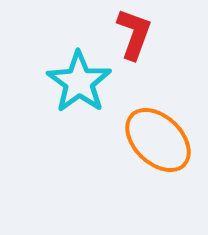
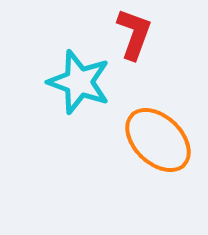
cyan star: rotated 16 degrees counterclockwise
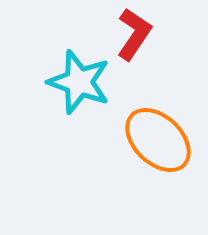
red L-shape: rotated 14 degrees clockwise
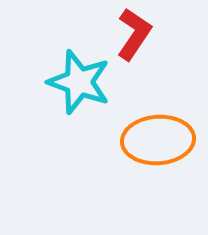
orange ellipse: rotated 48 degrees counterclockwise
